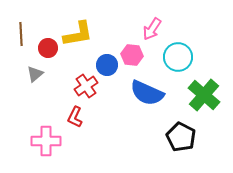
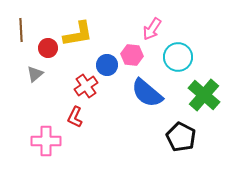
brown line: moved 4 px up
blue semicircle: rotated 16 degrees clockwise
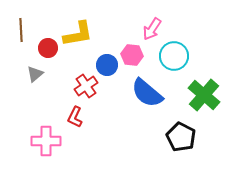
cyan circle: moved 4 px left, 1 px up
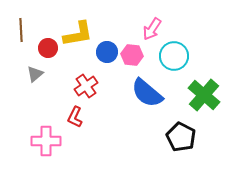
blue circle: moved 13 px up
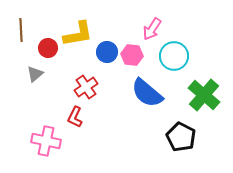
red cross: moved 1 px down
pink cross: rotated 12 degrees clockwise
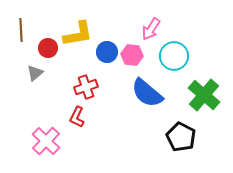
pink arrow: moved 1 px left
gray triangle: moved 1 px up
red cross: rotated 15 degrees clockwise
red L-shape: moved 2 px right
pink cross: rotated 32 degrees clockwise
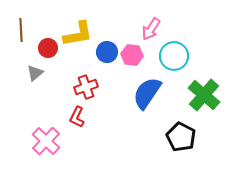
blue semicircle: rotated 84 degrees clockwise
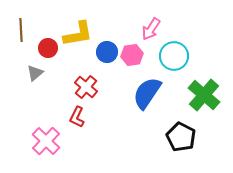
pink hexagon: rotated 15 degrees counterclockwise
red cross: rotated 30 degrees counterclockwise
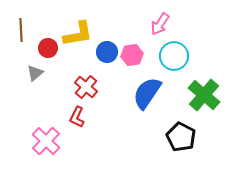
pink arrow: moved 9 px right, 5 px up
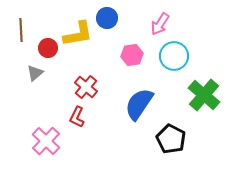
blue circle: moved 34 px up
blue semicircle: moved 8 px left, 11 px down
black pentagon: moved 10 px left, 2 px down
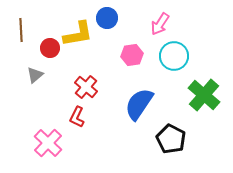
red circle: moved 2 px right
gray triangle: moved 2 px down
pink cross: moved 2 px right, 2 px down
